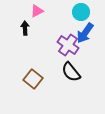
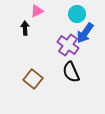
cyan circle: moved 4 px left, 2 px down
black semicircle: rotated 15 degrees clockwise
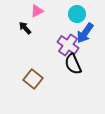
black arrow: rotated 40 degrees counterclockwise
black semicircle: moved 2 px right, 8 px up
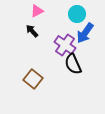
black arrow: moved 7 px right, 3 px down
purple cross: moved 3 px left
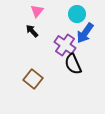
pink triangle: rotated 24 degrees counterclockwise
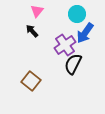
purple cross: rotated 20 degrees clockwise
black semicircle: rotated 50 degrees clockwise
brown square: moved 2 px left, 2 px down
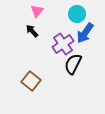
purple cross: moved 2 px left, 1 px up
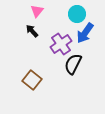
purple cross: moved 2 px left
brown square: moved 1 px right, 1 px up
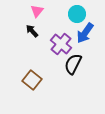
purple cross: rotated 15 degrees counterclockwise
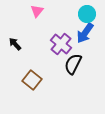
cyan circle: moved 10 px right
black arrow: moved 17 px left, 13 px down
